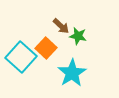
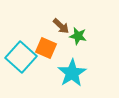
orange square: rotated 20 degrees counterclockwise
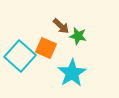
cyan square: moved 1 px left, 1 px up
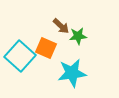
green star: rotated 18 degrees counterclockwise
cyan star: rotated 24 degrees clockwise
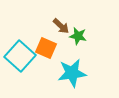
green star: rotated 18 degrees clockwise
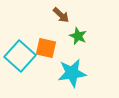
brown arrow: moved 11 px up
green star: rotated 12 degrees clockwise
orange square: rotated 10 degrees counterclockwise
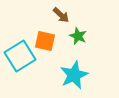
orange square: moved 1 px left, 7 px up
cyan square: rotated 16 degrees clockwise
cyan star: moved 2 px right, 2 px down; rotated 16 degrees counterclockwise
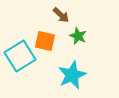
cyan star: moved 2 px left
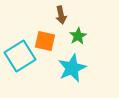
brown arrow: rotated 36 degrees clockwise
green star: rotated 18 degrees clockwise
cyan star: moved 7 px up
